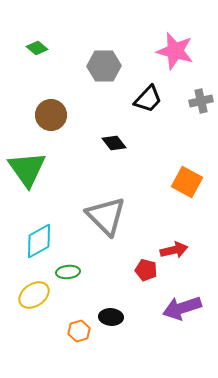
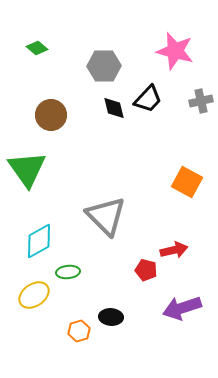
black diamond: moved 35 px up; rotated 25 degrees clockwise
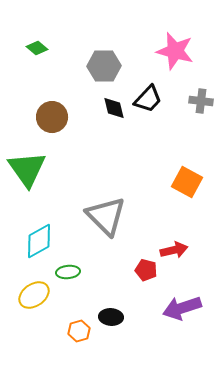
gray cross: rotated 20 degrees clockwise
brown circle: moved 1 px right, 2 px down
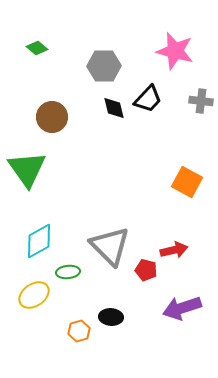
gray triangle: moved 4 px right, 30 px down
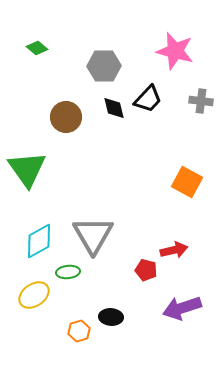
brown circle: moved 14 px right
gray triangle: moved 17 px left, 11 px up; rotated 15 degrees clockwise
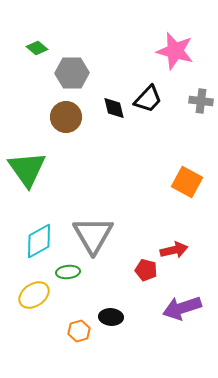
gray hexagon: moved 32 px left, 7 px down
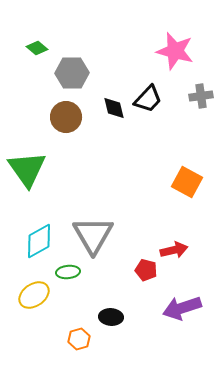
gray cross: moved 5 px up; rotated 15 degrees counterclockwise
orange hexagon: moved 8 px down
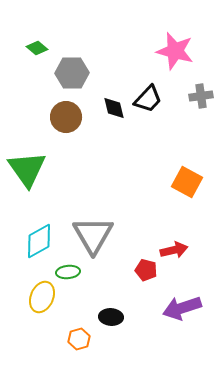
yellow ellipse: moved 8 px right, 2 px down; rotated 32 degrees counterclockwise
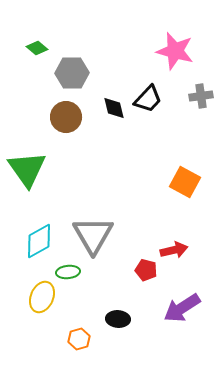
orange square: moved 2 px left
purple arrow: rotated 15 degrees counterclockwise
black ellipse: moved 7 px right, 2 px down
